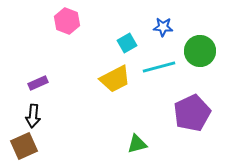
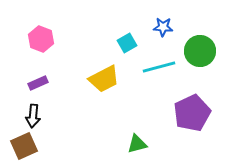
pink hexagon: moved 26 px left, 18 px down
yellow trapezoid: moved 11 px left
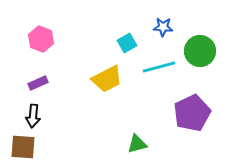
yellow trapezoid: moved 3 px right
brown square: moved 1 px left, 1 px down; rotated 28 degrees clockwise
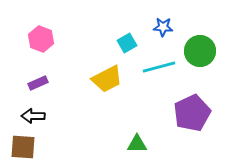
black arrow: rotated 85 degrees clockwise
green triangle: rotated 15 degrees clockwise
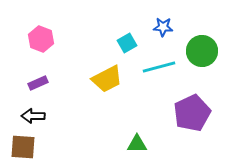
green circle: moved 2 px right
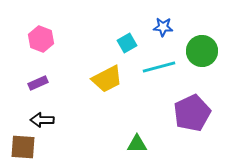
black arrow: moved 9 px right, 4 px down
